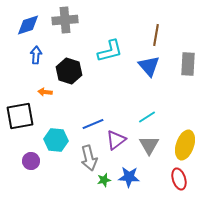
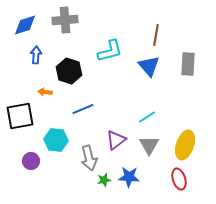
blue diamond: moved 3 px left
blue line: moved 10 px left, 15 px up
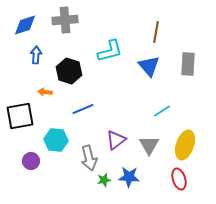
brown line: moved 3 px up
cyan line: moved 15 px right, 6 px up
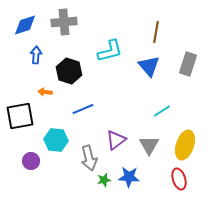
gray cross: moved 1 px left, 2 px down
gray rectangle: rotated 15 degrees clockwise
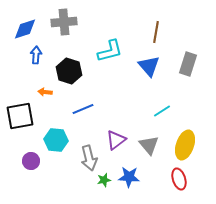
blue diamond: moved 4 px down
gray triangle: rotated 10 degrees counterclockwise
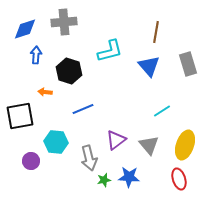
gray rectangle: rotated 35 degrees counterclockwise
cyan hexagon: moved 2 px down
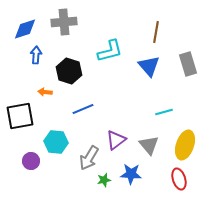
cyan line: moved 2 px right, 1 px down; rotated 18 degrees clockwise
gray arrow: rotated 45 degrees clockwise
blue star: moved 2 px right, 3 px up
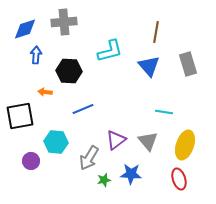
black hexagon: rotated 15 degrees counterclockwise
cyan line: rotated 24 degrees clockwise
gray triangle: moved 1 px left, 4 px up
